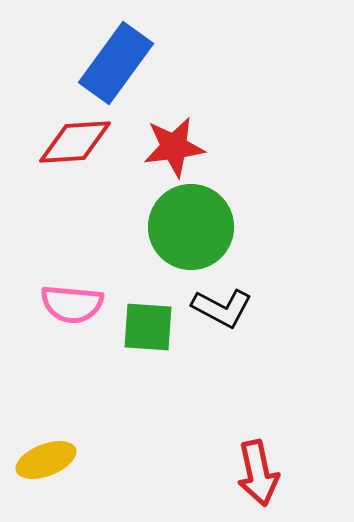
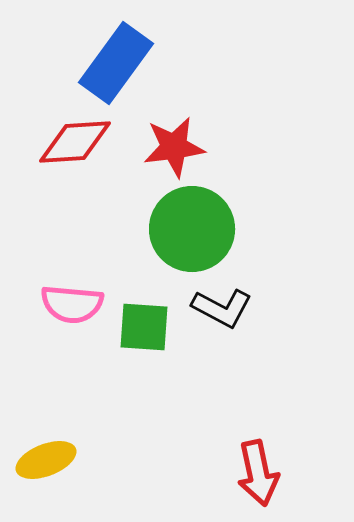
green circle: moved 1 px right, 2 px down
green square: moved 4 px left
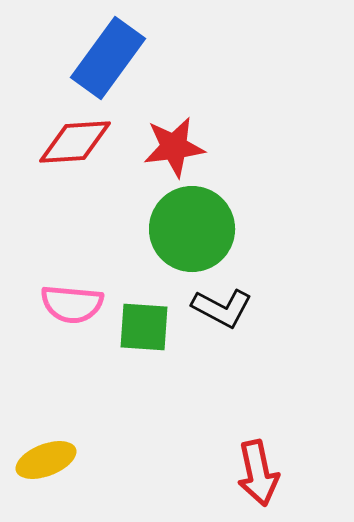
blue rectangle: moved 8 px left, 5 px up
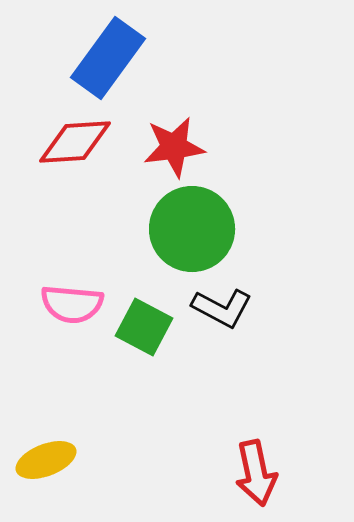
green square: rotated 24 degrees clockwise
red arrow: moved 2 px left
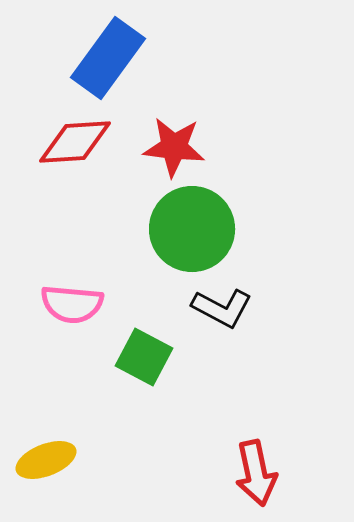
red star: rotated 14 degrees clockwise
green square: moved 30 px down
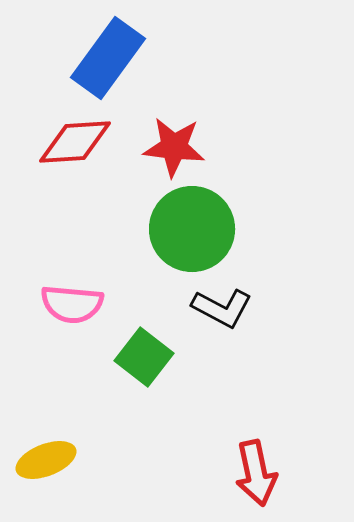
green square: rotated 10 degrees clockwise
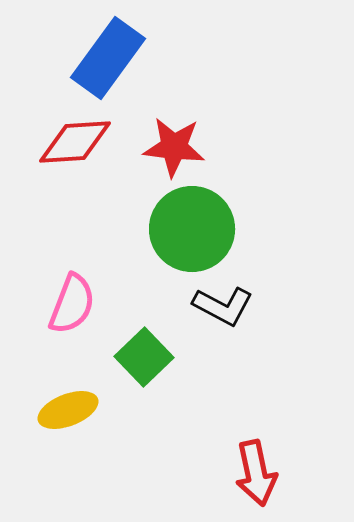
pink semicircle: rotated 74 degrees counterclockwise
black L-shape: moved 1 px right, 2 px up
green square: rotated 8 degrees clockwise
yellow ellipse: moved 22 px right, 50 px up
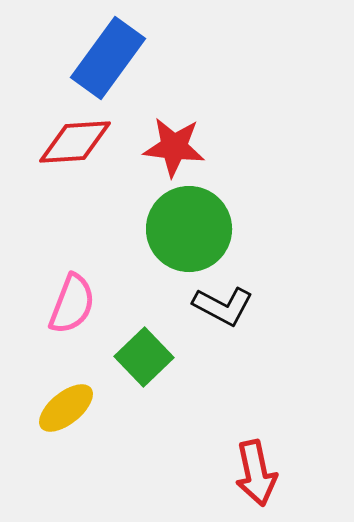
green circle: moved 3 px left
yellow ellipse: moved 2 px left, 2 px up; rotated 18 degrees counterclockwise
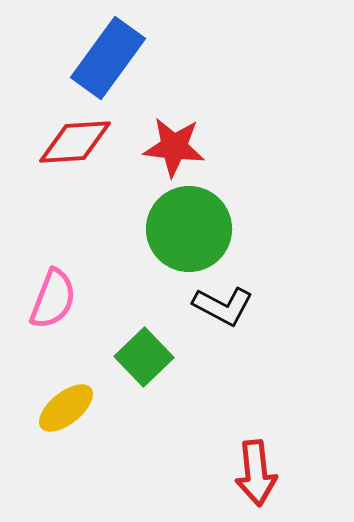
pink semicircle: moved 19 px left, 5 px up
red arrow: rotated 6 degrees clockwise
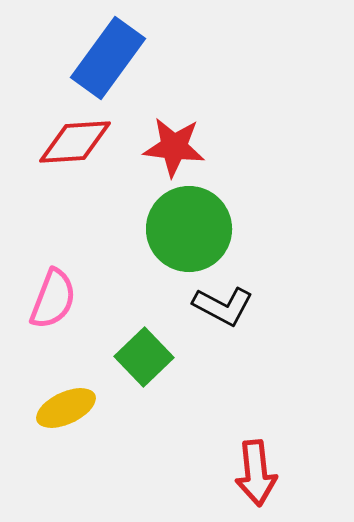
yellow ellipse: rotated 14 degrees clockwise
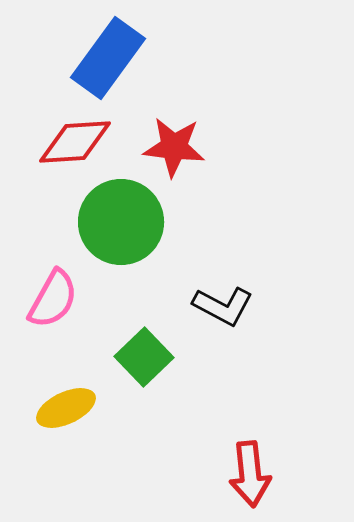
green circle: moved 68 px left, 7 px up
pink semicircle: rotated 8 degrees clockwise
red arrow: moved 6 px left, 1 px down
